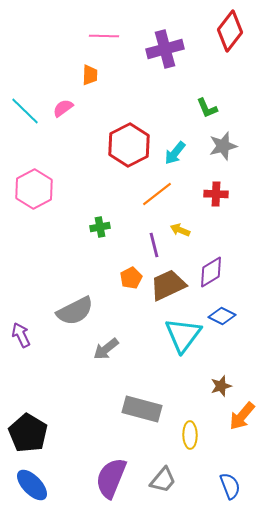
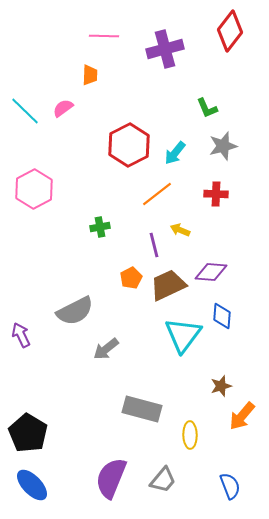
purple diamond: rotated 36 degrees clockwise
blue diamond: rotated 68 degrees clockwise
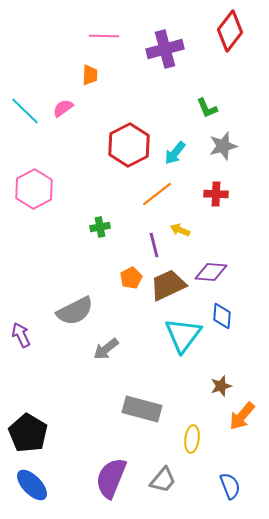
yellow ellipse: moved 2 px right, 4 px down; rotated 8 degrees clockwise
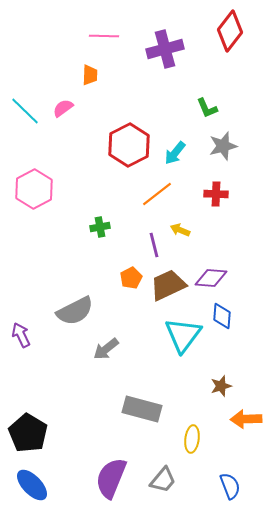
purple diamond: moved 6 px down
orange arrow: moved 4 px right, 3 px down; rotated 48 degrees clockwise
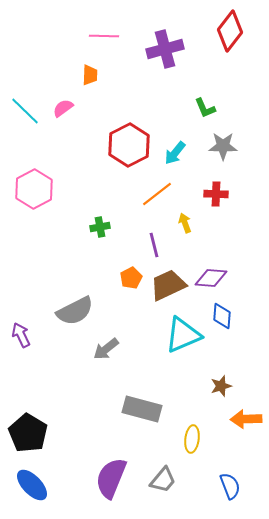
green L-shape: moved 2 px left
gray star: rotated 16 degrees clockwise
yellow arrow: moved 5 px right, 7 px up; rotated 48 degrees clockwise
cyan triangle: rotated 30 degrees clockwise
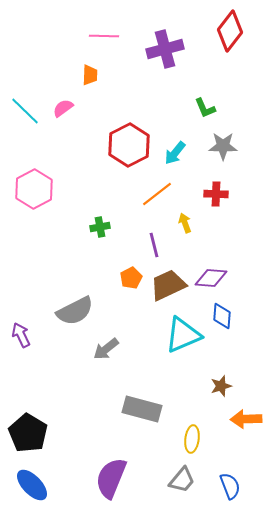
gray trapezoid: moved 19 px right
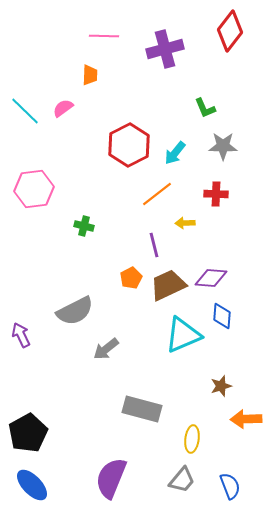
pink hexagon: rotated 21 degrees clockwise
yellow arrow: rotated 72 degrees counterclockwise
green cross: moved 16 px left, 1 px up; rotated 24 degrees clockwise
black pentagon: rotated 12 degrees clockwise
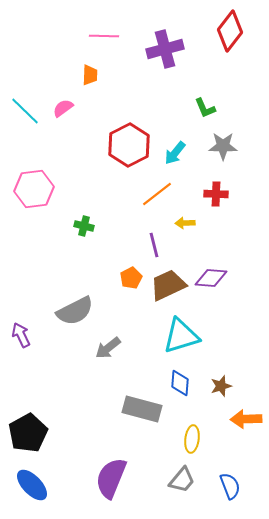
blue diamond: moved 42 px left, 67 px down
cyan triangle: moved 2 px left, 1 px down; rotated 6 degrees clockwise
gray arrow: moved 2 px right, 1 px up
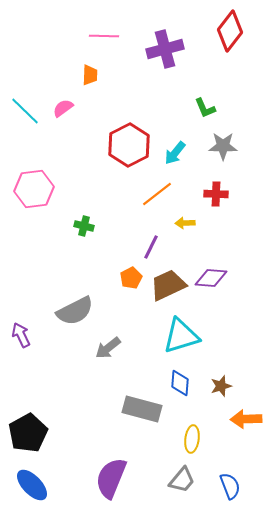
purple line: moved 3 px left, 2 px down; rotated 40 degrees clockwise
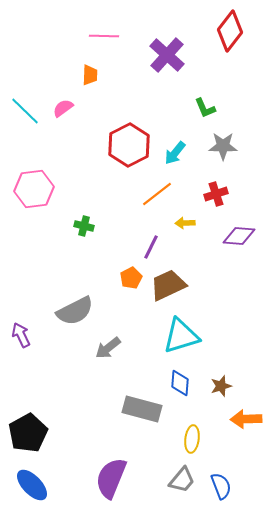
purple cross: moved 2 px right, 6 px down; rotated 33 degrees counterclockwise
red cross: rotated 20 degrees counterclockwise
purple diamond: moved 28 px right, 42 px up
blue semicircle: moved 9 px left
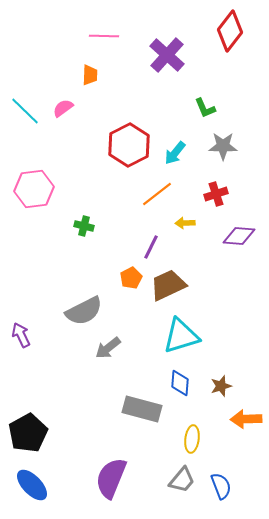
gray semicircle: moved 9 px right
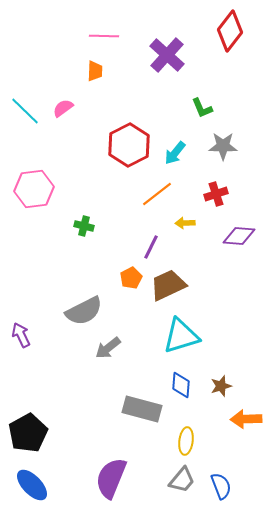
orange trapezoid: moved 5 px right, 4 px up
green L-shape: moved 3 px left
blue diamond: moved 1 px right, 2 px down
yellow ellipse: moved 6 px left, 2 px down
